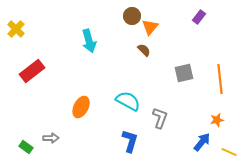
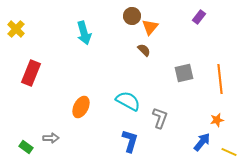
cyan arrow: moved 5 px left, 8 px up
red rectangle: moved 1 px left, 2 px down; rotated 30 degrees counterclockwise
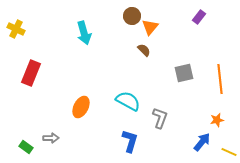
yellow cross: rotated 18 degrees counterclockwise
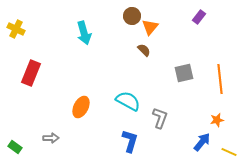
green rectangle: moved 11 px left
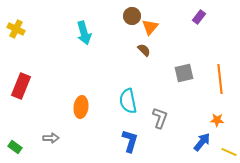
red rectangle: moved 10 px left, 13 px down
cyan semicircle: rotated 130 degrees counterclockwise
orange ellipse: rotated 20 degrees counterclockwise
orange star: rotated 16 degrees clockwise
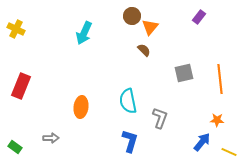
cyan arrow: rotated 40 degrees clockwise
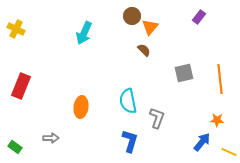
gray L-shape: moved 3 px left
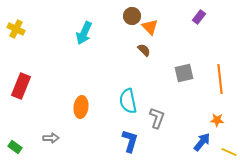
orange triangle: rotated 24 degrees counterclockwise
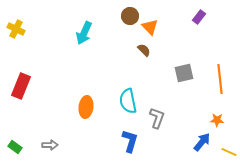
brown circle: moved 2 px left
orange ellipse: moved 5 px right
gray arrow: moved 1 px left, 7 px down
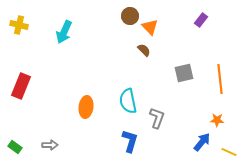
purple rectangle: moved 2 px right, 3 px down
yellow cross: moved 3 px right, 4 px up; rotated 12 degrees counterclockwise
cyan arrow: moved 20 px left, 1 px up
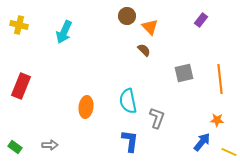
brown circle: moved 3 px left
blue L-shape: rotated 10 degrees counterclockwise
